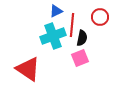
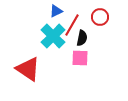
red line: rotated 25 degrees clockwise
cyan cross: rotated 25 degrees counterclockwise
pink square: rotated 24 degrees clockwise
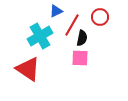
cyan cross: moved 13 px left; rotated 15 degrees clockwise
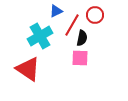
red circle: moved 5 px left, 2 px up
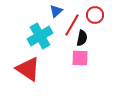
blue triangle: rotated 16 degrees counterclockwise
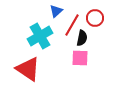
red circle: moved 3 px down
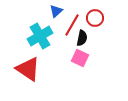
pink square: rotated 24 degrees clockwise
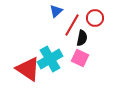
cyan cross: moved 10 px right, 23 px down
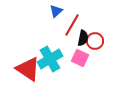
red circle: moved 23 px down
black semicircle: moved 1 px right
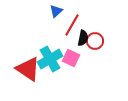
pink square: moved 9 px left
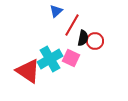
red triangle: moved 2 px down
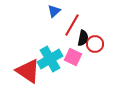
blue triangle: moved 2 px left
red circle: moved 3 px down
pink square: moved 2 px right, 1 px up
